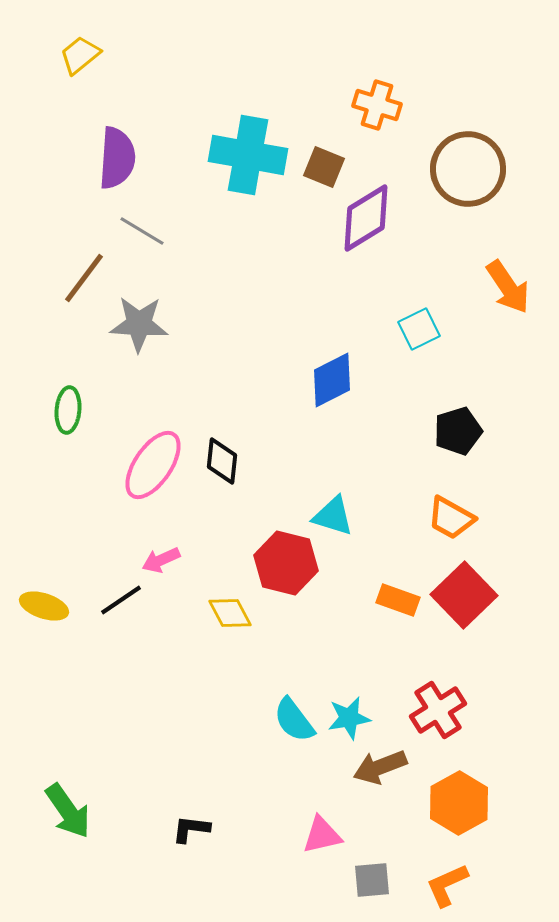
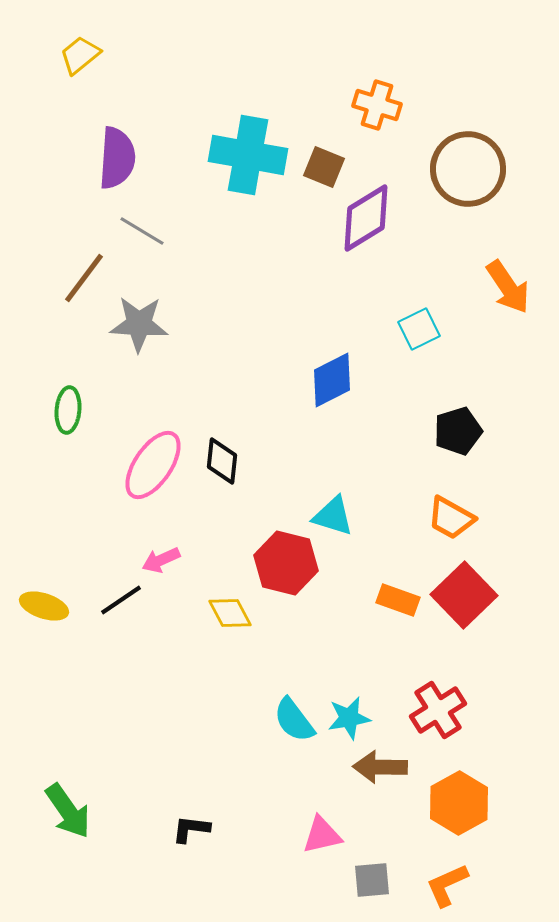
brown arrow: rotated 22 degrees clockwise
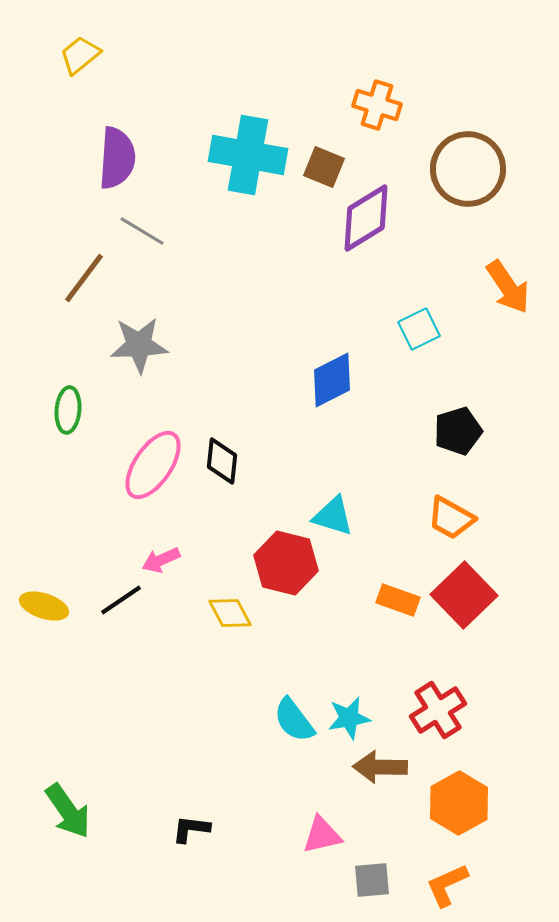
gray star: moved 21 px down; rotated 6 degrees counterclockwise
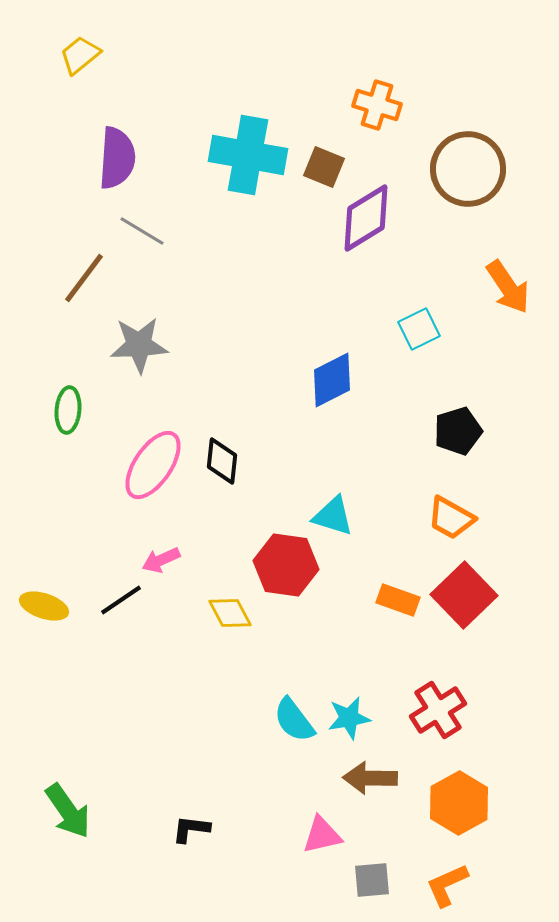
red hexagon: moved 2 px down; rotated 6 degrees counterclockwise
brown arrow: moved 10 px left, 11 px down
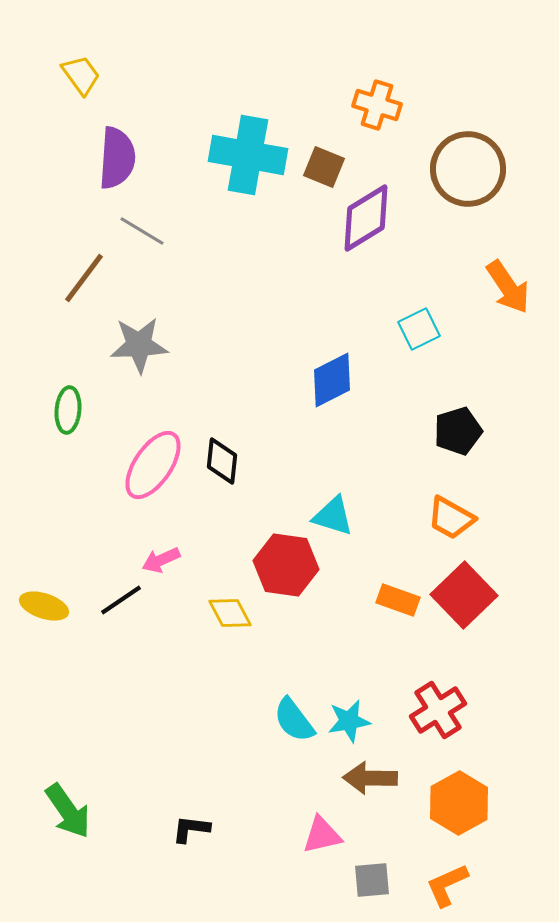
yellow trapezoid: moved 1 px right, 20 px down; rotated 93 degrees clockwise
cyan star: moved 3 px down
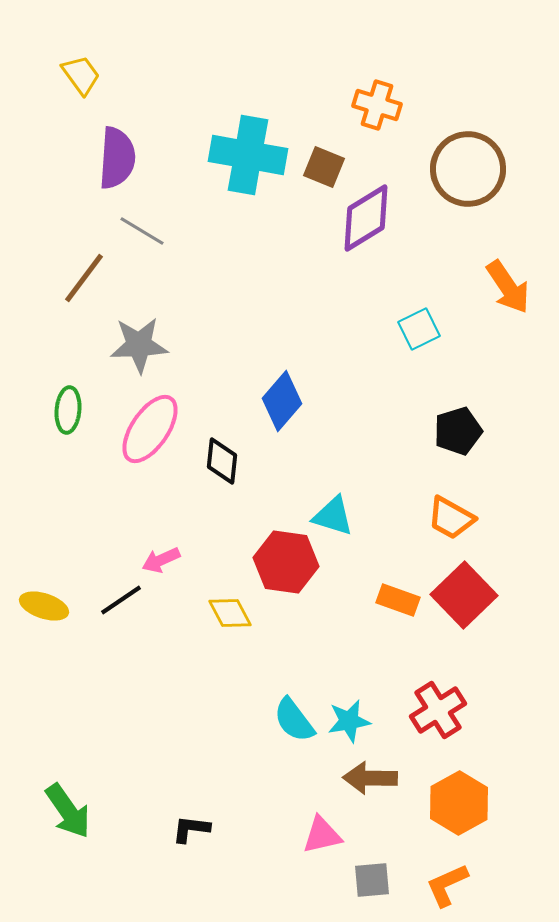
blue diamond: moved 50 px left, 21 px down; rotated 22 degrees counterclockwise
pink ellipse: moved 3 px left, 36 px up
red hexagon: moved 3 px up
